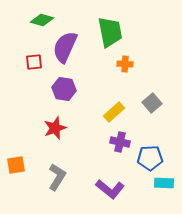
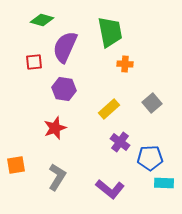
yellow rectangle: moved 5 px left, 3 px up
purple cross: rotated 24 degrees clockwise
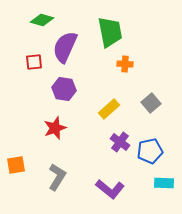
gray square: moved 1 px left
blue pentagon: moved 7 px up; rotated 10 degrees counterclockwise
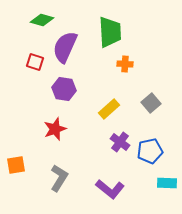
green trapezoid: rotated 8 degrees clockwise
red square: moved 1 px right; rotated 24 degrees clockwise
red star: moved 1 px down
gray L-shape: moved 2 px right, 1 px down
cyan rectangle: moved 3 px right
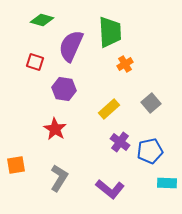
purple semicircle: moved 6 px right, 1 px up
orange cross: rotated 35 degrees counterclockwise
red star: rotated 20 degrees counterclockwise
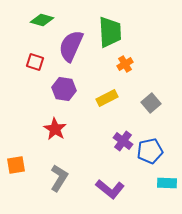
yellow rectangle: moved 2 px left, 11 px up; rotated 15 degrees clockwise
purple cross: moved 3 px right, 1 px up
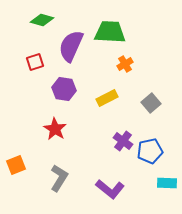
green trapezoid: rotated 84 degrees counterclockwise
red square: rotated 36 degrees counterclockwise
orange square: rotated 12 degrees counterclockwise
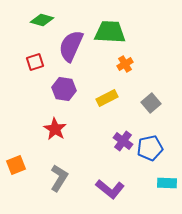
blue pentagon: moved 3 px up
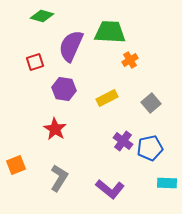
green diamond: moved 4 px up
orange cross: moved 5 px right, 4 px up
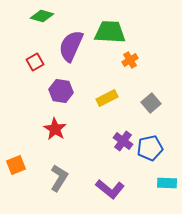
red square: rotated 12 degrees counterclockwise
purple hexagon: moved 3 px left, 2 px down
